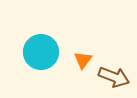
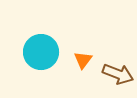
brown arrow: moved 4 px right, 3 px up
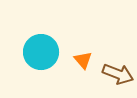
orange triangle: rotated 18 degrees counterclockwise
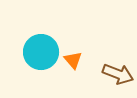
orange triangle: moved 10 px left
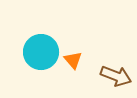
brown arrow: moved 2 px left, 2 px down
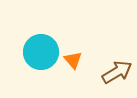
brown arrow: moved 1 px right, 4 px up; rotated 52 degrees counterclockwise
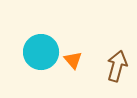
brown arrow: moved 6 px up; rotated 44 degrees counterclockwise
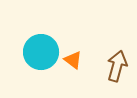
orange triangle: rotated 12 degrees counterclockwise
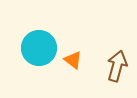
cyan circle: moved 2 px left, 4 px up
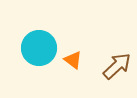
brown arrow: rotated 32 degrees clockwise
